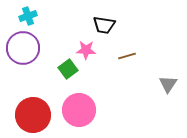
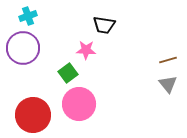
brown line: moved 41 px right, 4 px down
green square: moved 4 px down
gray triangle: rotated 12 degrees counterclockwise
pink circle: moved 6 px up
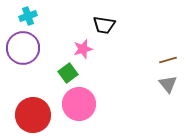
pink star: moved 3 px left, 1 px up; rotated 18 degrees counterclockwise
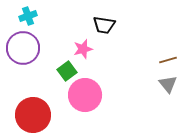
green square: moved 1 px left, 2 px up
pink circle: moved 6 px right, 9 px up
